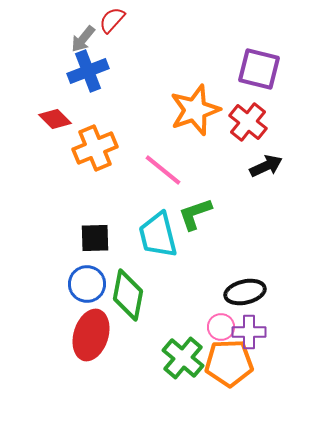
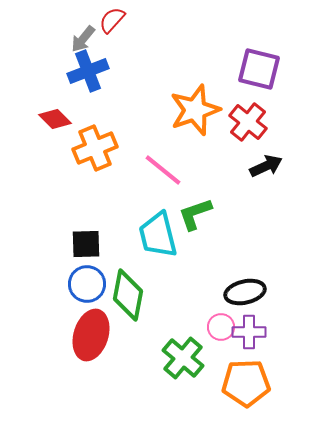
black square: moved 9 px left, 6 px down
orange pentagon: moved 17 px right, 20 px down
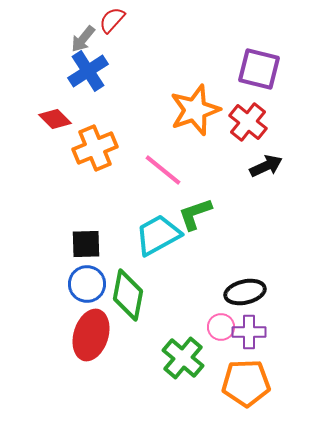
blue cross: rotated 12 degrees counterclockwise
cyan trapezoid: rotated 75 degrees clockwise
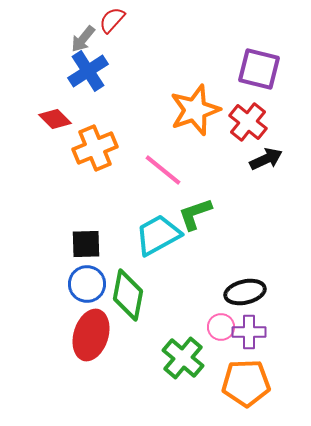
black arrow: moved 7 px up
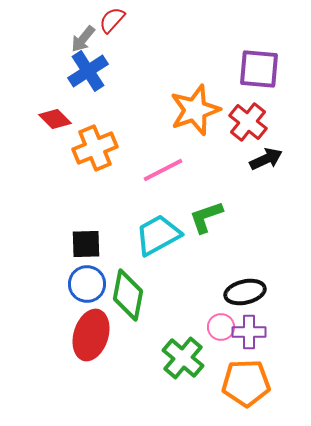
purple square: rotated 9 degrees counterclockwise
pink line: rotated 66 degrees counterclockwise
green L-shape: moved 11 px right, 3 px down
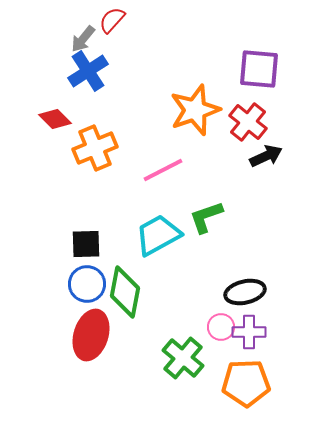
black arrow: moved 3 px up
green diamond: moved 3 px left, 3 px up
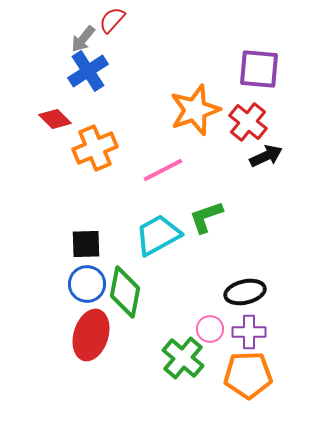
pink circle: moved 11 px left, 2 px down
orange pentagon: moved 2 px right, 8 px up
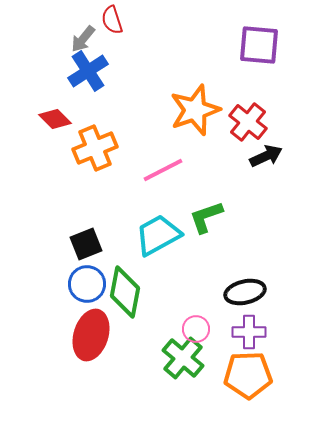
red semicircle: rotated 60 degrees counterclockwise
purple square: moved 24 px up
black square: rotated 20 degrees counterclockwise
pink circle: moved 14 px left
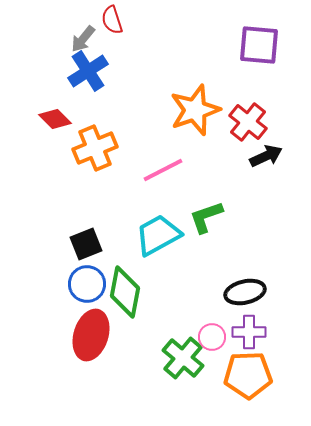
pink circle: moved 16 px right, 8 px down
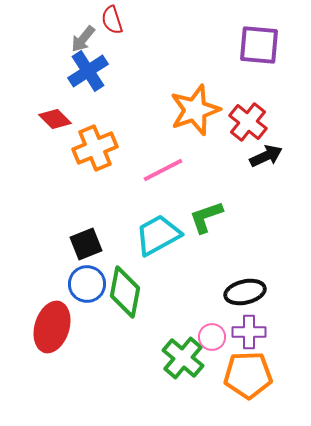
red ellipse: moved 39 px left, 8 px up
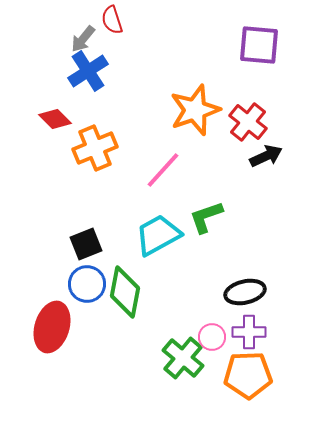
pink line: rotated 21 degrees counterclockwise
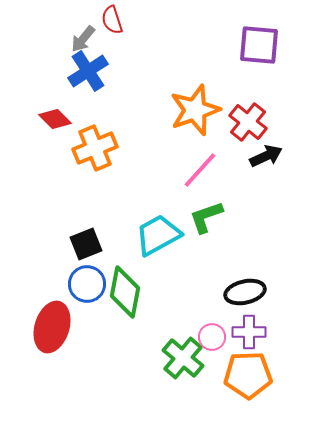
pink line: moved 37 px right
